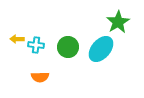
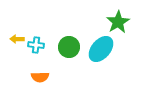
green circle: moved 1 px right
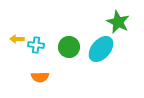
green star: rotated 15 degrees counterclockwise
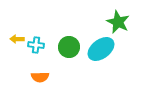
cyan ellipse: rotated 12 degrees clockwise
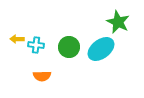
orange semicircle: moved 2 px right, 1 px up
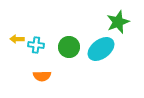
green star: rotated 25 degrees clockwise
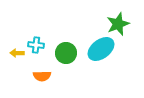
green star: moved 2 px down
yellow arrow: moved 14 px down
green circle: moved 3 px left, 6 px down
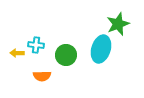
cyan ellipse: rotated 36 degrees counterclockwise
green circle: moved 2 px down
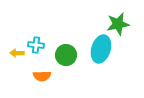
green star: rotated 10 degrees clockwise
